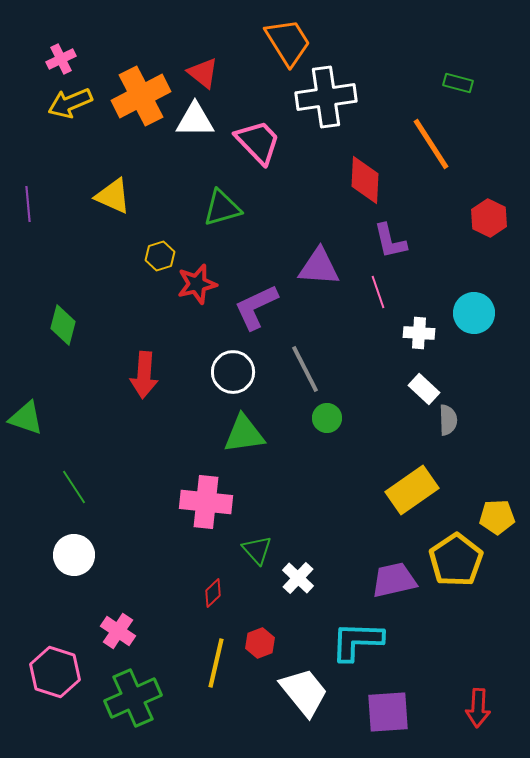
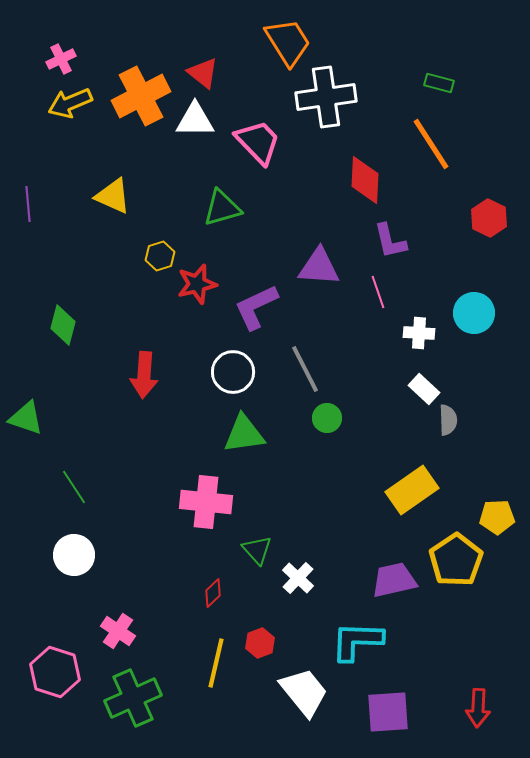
green rectangle at (458, 83): moved 19 px left
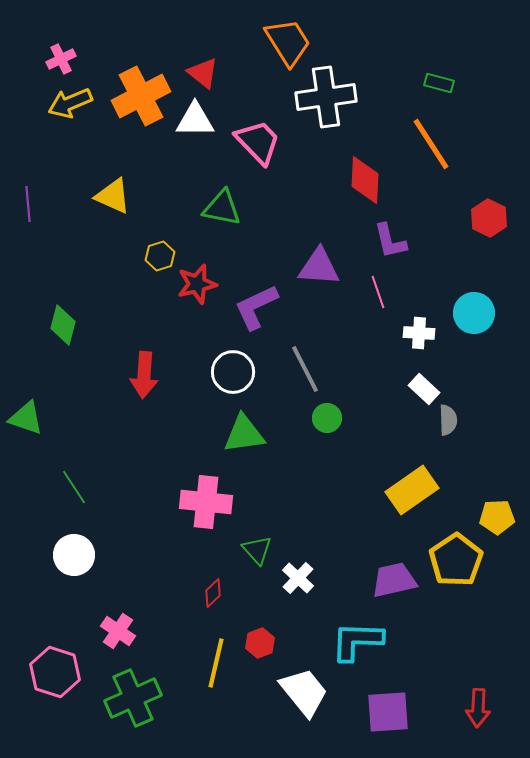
green triangle at (222, 208): rotated 27 degrees clockwise
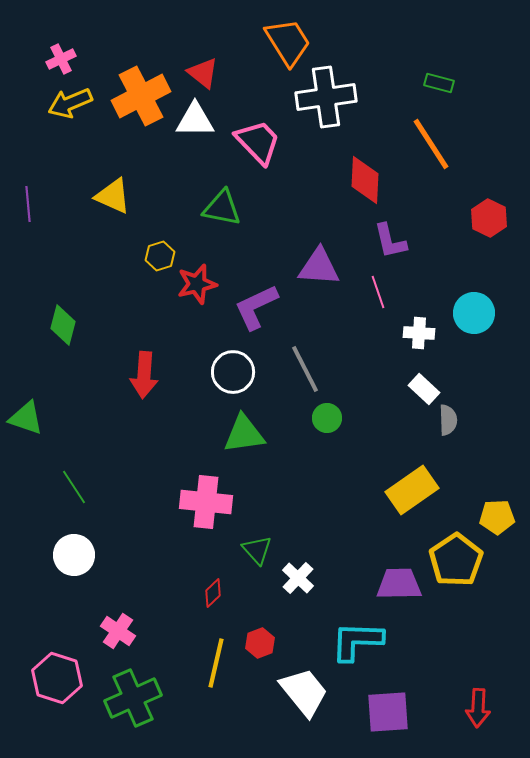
purple trapezoid at (394, 580): moved 5 px right, 4 px down; rotated 12 degrees clockwise
pink hexagon at (55, 672): moved 2 px right, 6 px down
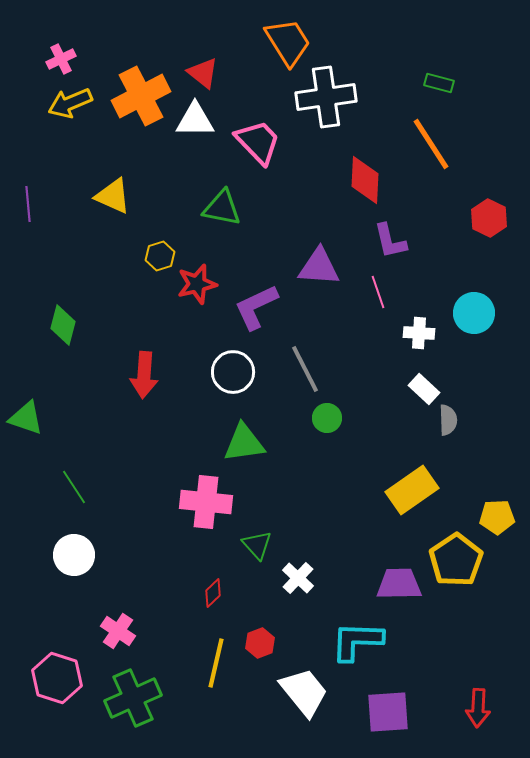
green triangle at (244, 434): moved 9 px down
green triangle at (257, 550): moved 5 px up
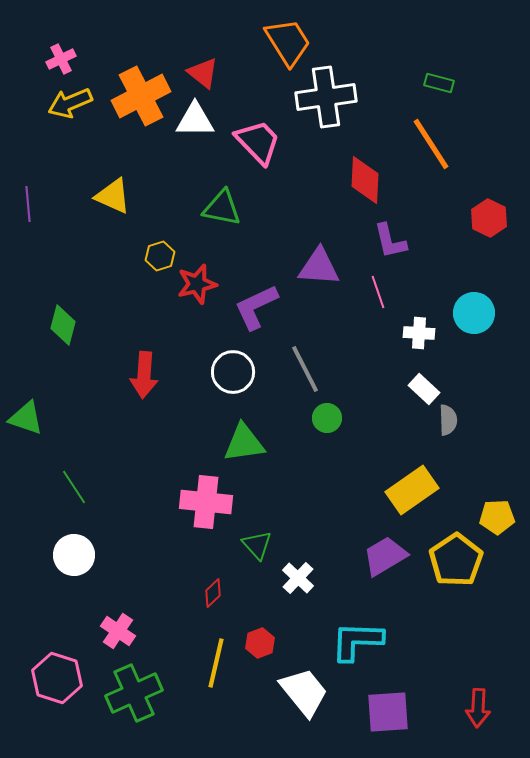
purple trapezoid at (399, 584): moved 14 px left, 28 px up; rotated 30 degrees counterclockwise
green cross at (133, 698): moved 1 px right, 5 px up
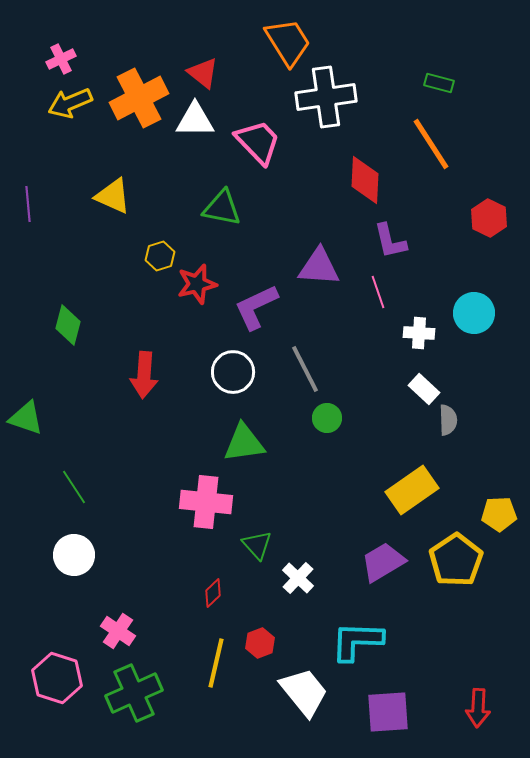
orange cross at (141, 96): moved 2 px left, 2 px down
green diamond at (63, 325): moved 5 px right
yellow pentagon at (497, 517): moved 2 px right, 3 px up
purple trapezoid at (385, 556): moved 2 px left, 6 px down
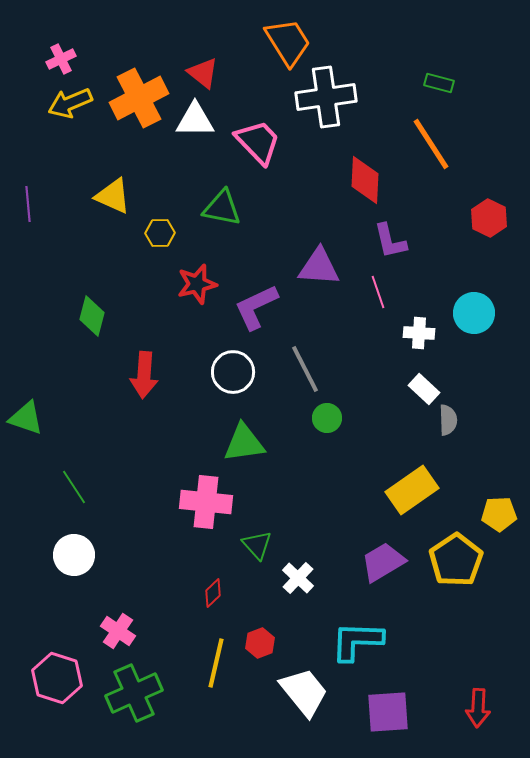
yellow hexagon at (160, 256): moved 23 px up; rotated 16 degrees clockwise
green diamond at (68, 325): moved 24 px right, 9 px up
